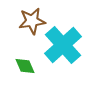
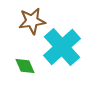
cyan cross: moved 1 px left, 2 px down
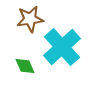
brown star: moved 2 px left, 2 px up
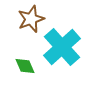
brown star: moved 1 px right; rotated 12 degrees counterclockwise
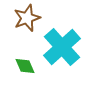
brown star: moved 4 px left, 1 px up
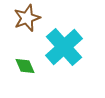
cyan cross: moved 2 px right
